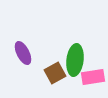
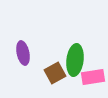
purple ellipse: rotated 15 degrees clockwise
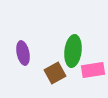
green ellipse: moved 2 px left, 9 px up
pink rectangle: moved 7 px up
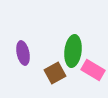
pink rectangle: rotated 40 degrees clockwise
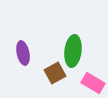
pink rectangle: moved 13 px down
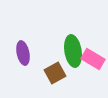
green ellipse: rotated 16 degrees counterclockwise
pink rectangle: moved 24 px up
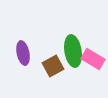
brown square: moved 2 px left, 7 px up
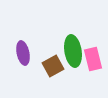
pink rectangle: rotated 45 degrees clockwise
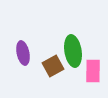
pink rectangle: moved 12 px down; rotated 15 degrees clockwise
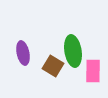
brown square: rotated 30 degrees counterclockwise
